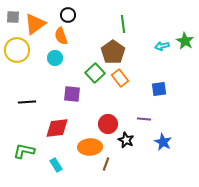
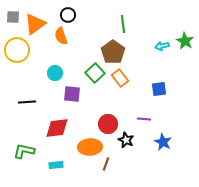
cyan circle: moved 15 px down
cyan rectangle: rotated 64 degrees counterclockwise
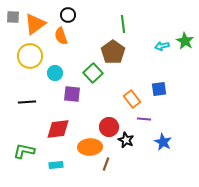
yellow circle: moved 13 px right, 6 px down
green square: moved 2 px left
orange rectangle: moved 12 px right, 21 px down
red circle: moved 1 px right, 3 px down
red diamond: moved 1 px right, 1 px down
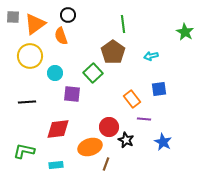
green star: moved 9 px up
cyan arrow: moved 11 px left, 10 px down
orange ellipse: rotated 15 degrees counterclockwise
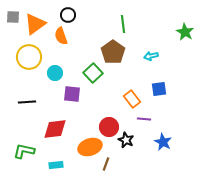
yellow circle: moved 1 px left, 1 px down
red diamond: moved 3 px left
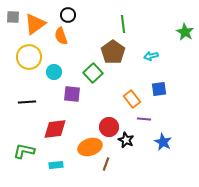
cyan circle: moved 1 px left, 1 px up
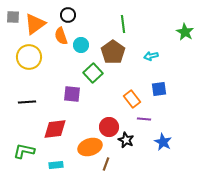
cyan circle: moved 27 px right, 27 px up
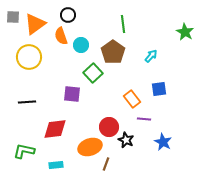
cyan arrow: rotated 144 degrees clockwise
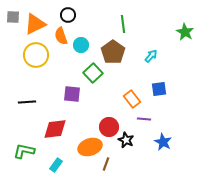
orange triangle: rotated 10 degrees clockwise
yellow circle: moved 7 px right, 2 px up
cyan rectangle: rotated 48 degrees counterclockwise
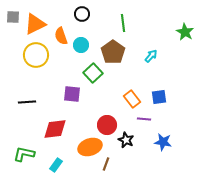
black circle: moved 14 px right, 1 px up
green line: moved 1 px up
blue square: moved 8 px down
red circle: moved 2 px left, 2 px up
blue star: rotated 18 degrees counterclockwise
green L-shape: moved 3 px down
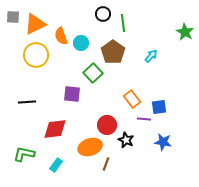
black circle: moved 21 px right
cyan circle: moved 2 px up
blue square: moved 10 px down
